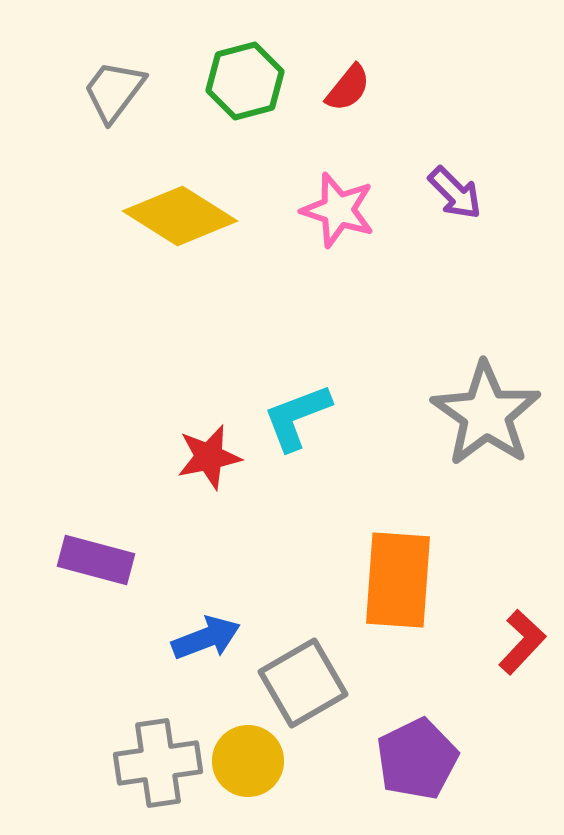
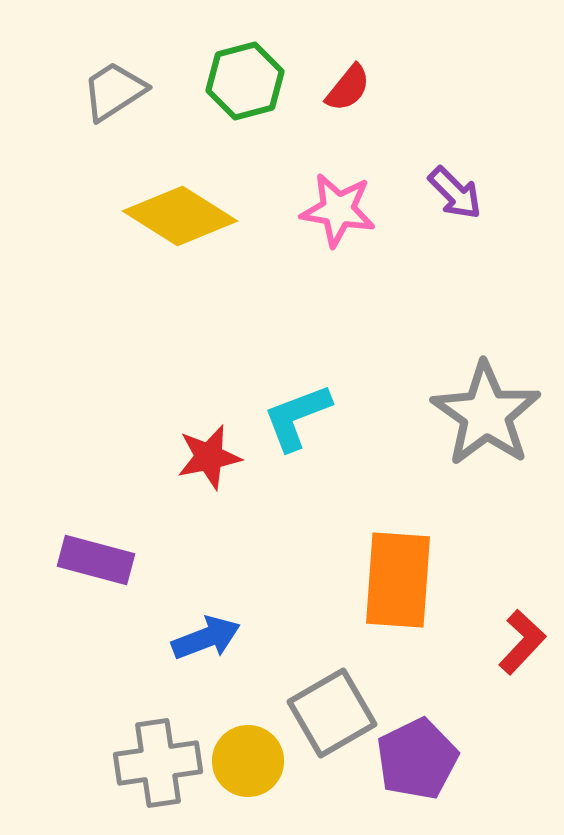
gray trapezoid: rotated 20 degrees clockwise
pink star: rotated 8 degrees counterclockwise
gray square: moved 29 px right, 30 px down
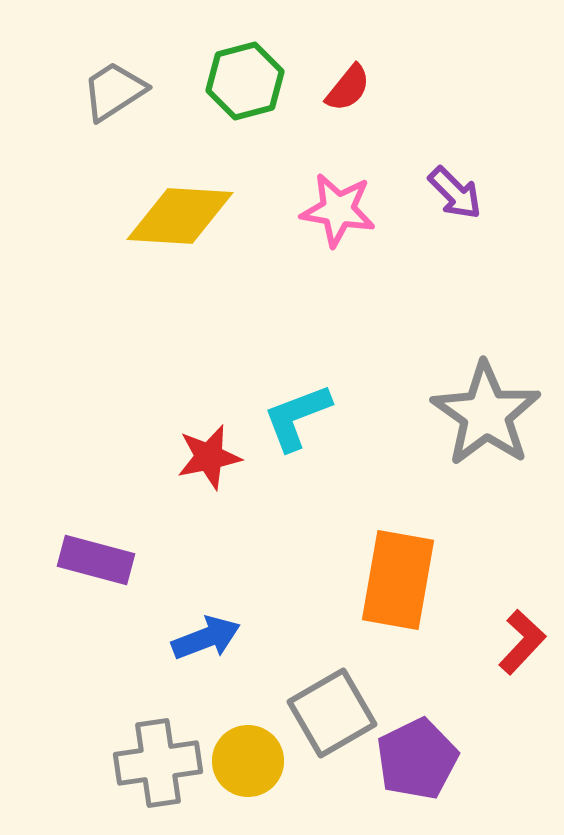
yellow diamond: rotated 29 degrees counterclockwise
orange rectangle: rotated 6 degrees clockwise
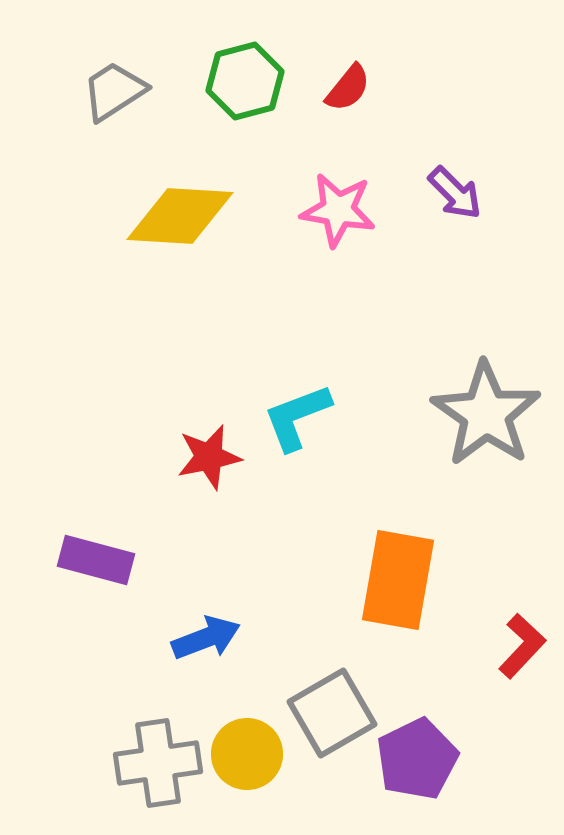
red L-shape: moved 4 px down
yellow circle: moved 1 px left, 7 px up
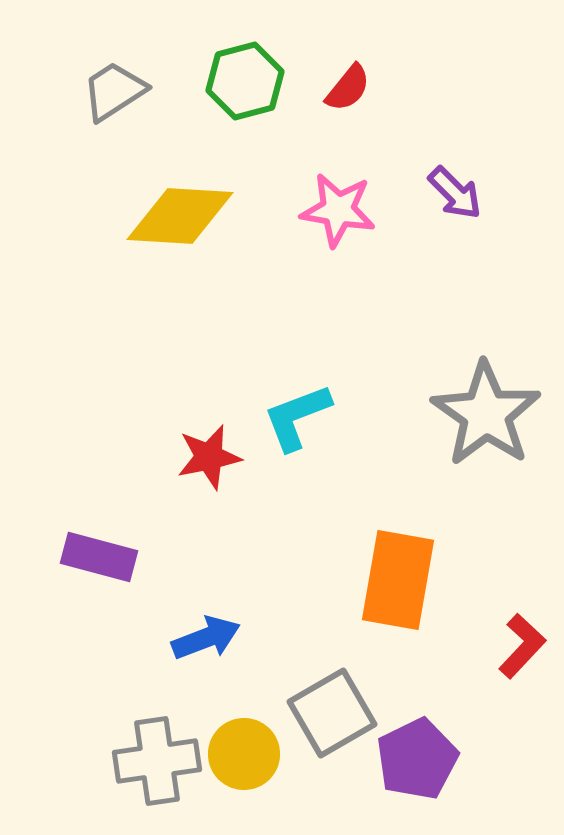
purple rectangle: moved 3 px right, 3 px up
yellow circle: moved 3 px left
gray cross: moved 1 px left, 2 px up
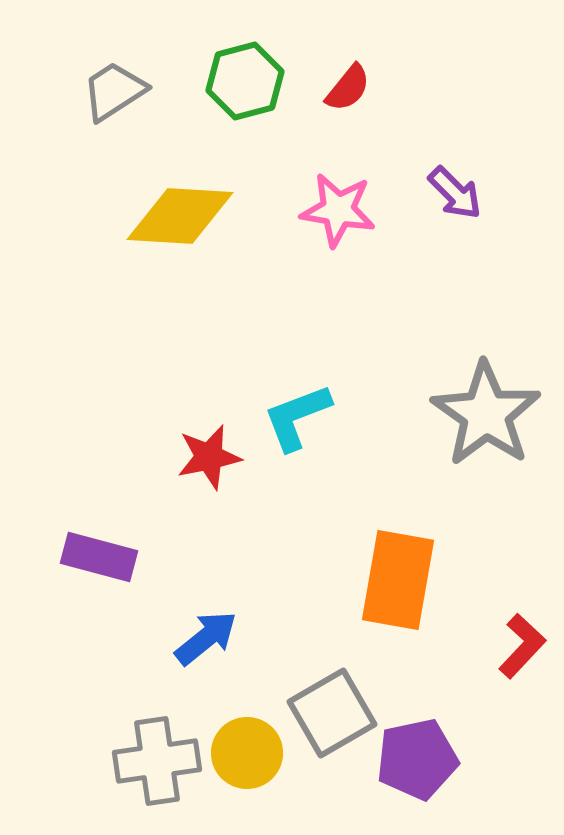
blue arrow: rotated 18 degrees counterclockwise
yellow circle: moved 3 px right, 1 px up
purple pentagon: rotated 14 degrees clockwise
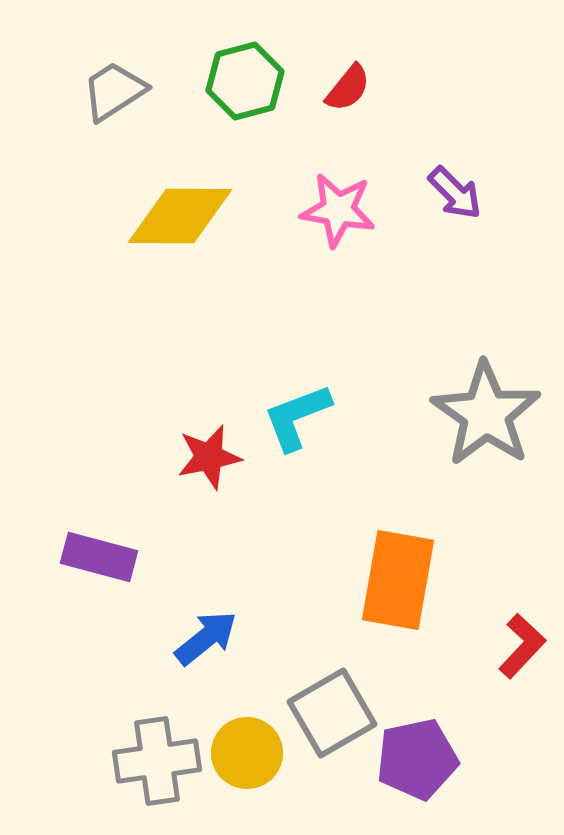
yellow diamond: rotated 3 degrees counterclockwise
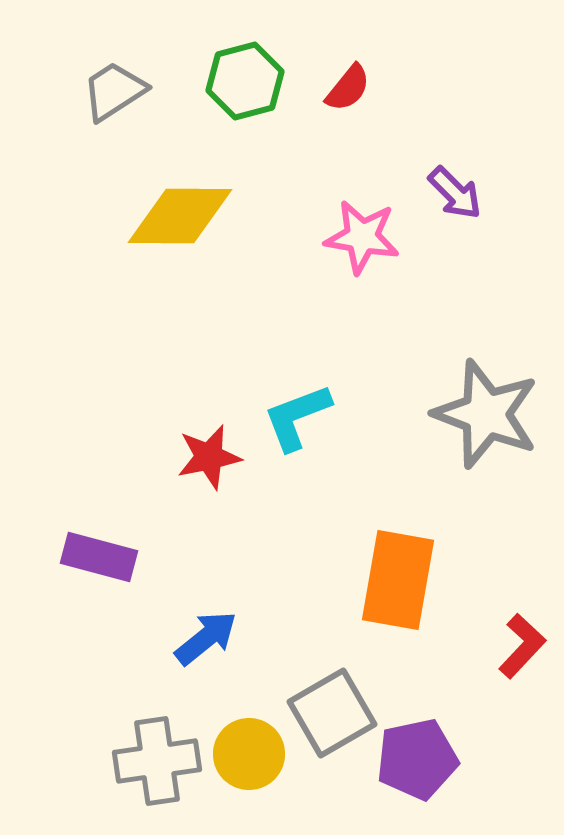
pink star: moved 24 px right, 27 px down
gray star: rotated 14 degrees counterclockwise
yellow circle: moved 2 px right, 1 px down
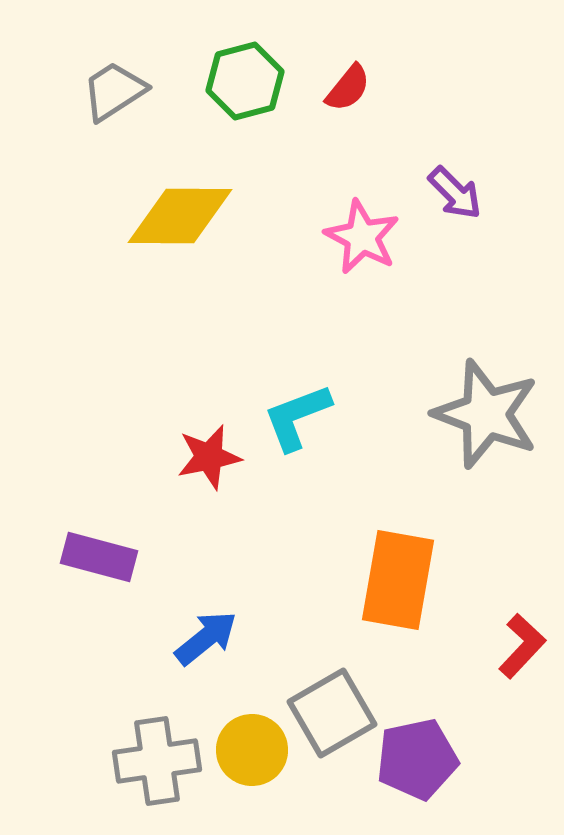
pink star: rotated 18 degrees clockwise
yellow circle: moved 3 px right, 4 px up
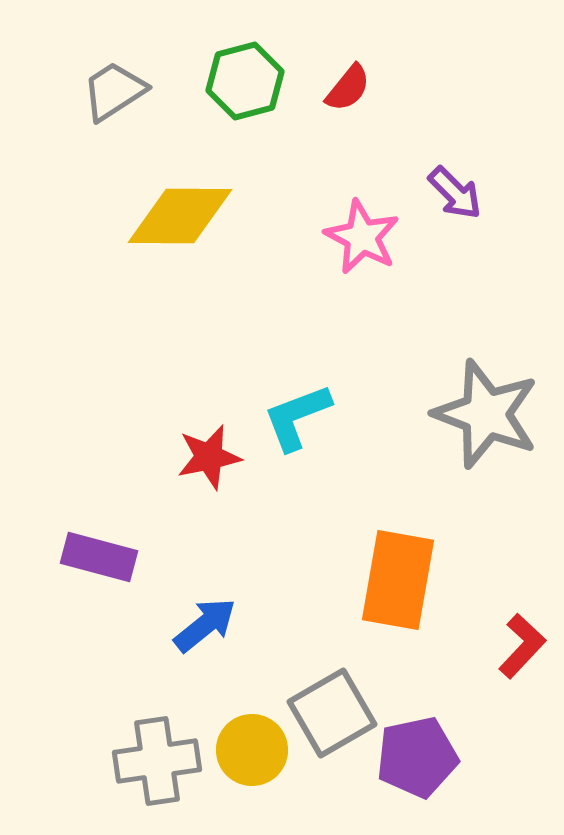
blue arrow: moved 1 px left, 13 px up
purple pentagon: moved 2 px up
